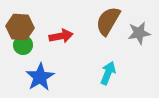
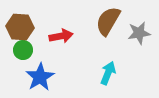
green circle: moved 5 px down
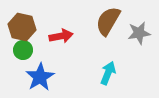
brown hexagon: moved 2 px right; rotated 8 degrees clockwise
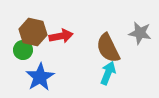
brown semicircle: moved 27 px down; rotated 56 degrees counterclockwise
brown hexagon: moved 11 px right, 5 px down
gray star: moved 1 px right; rotated 20 degrees clockwise
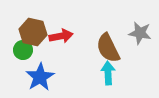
cyan arrow: rotated 25 degrees counterclockwise
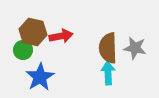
gray star: moved 5 px left, 15 px down
brown semicircle: rotated 24 degrees clockwise
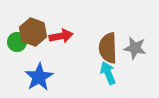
brown hexagon: rotated 8 degrees clockwise
green circle: moved 6 px left, 8 px up
cyan arrow: rotated 20 degrees counterclockwise
blue star: moved 1 px left
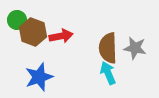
green circle: moved 22 px up
blue star: rotated 12 degrees clockwise
